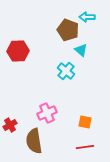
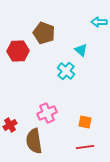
cyan arrow: moved 12 px right, 5 px down
brown pentagon: moved 24 px left, 3 px down
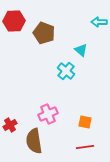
red hexagon: moved 4 px left, 30 px up
pink cross: moved 1 px right, 1 px down
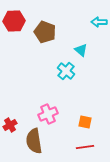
brown pentagon: moved 1 px right, 1 px up
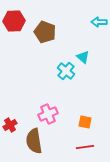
cyan triangle: moved 2 px right, 7 px down
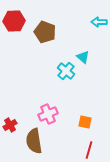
red line: moved 4 px right, 3 px down; rotated 66 degrees counterclockwise
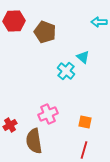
red line: moved 5 px left
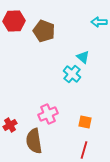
brown pentagon: moved 1 px left, 1 px up
cyan cross: moved 6 px right, 3 px down
